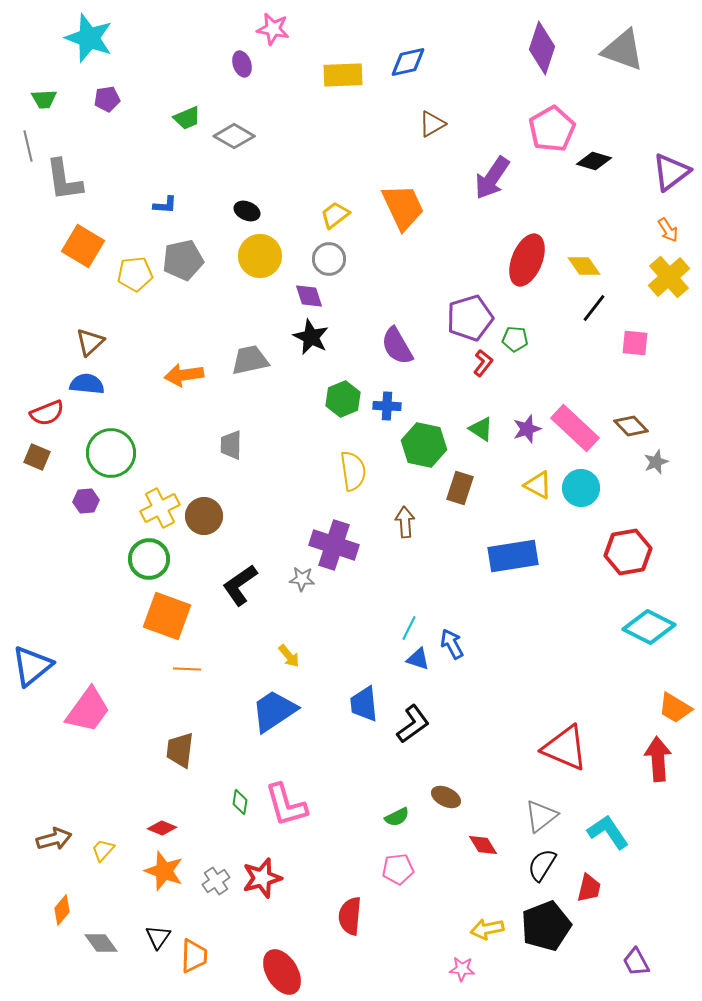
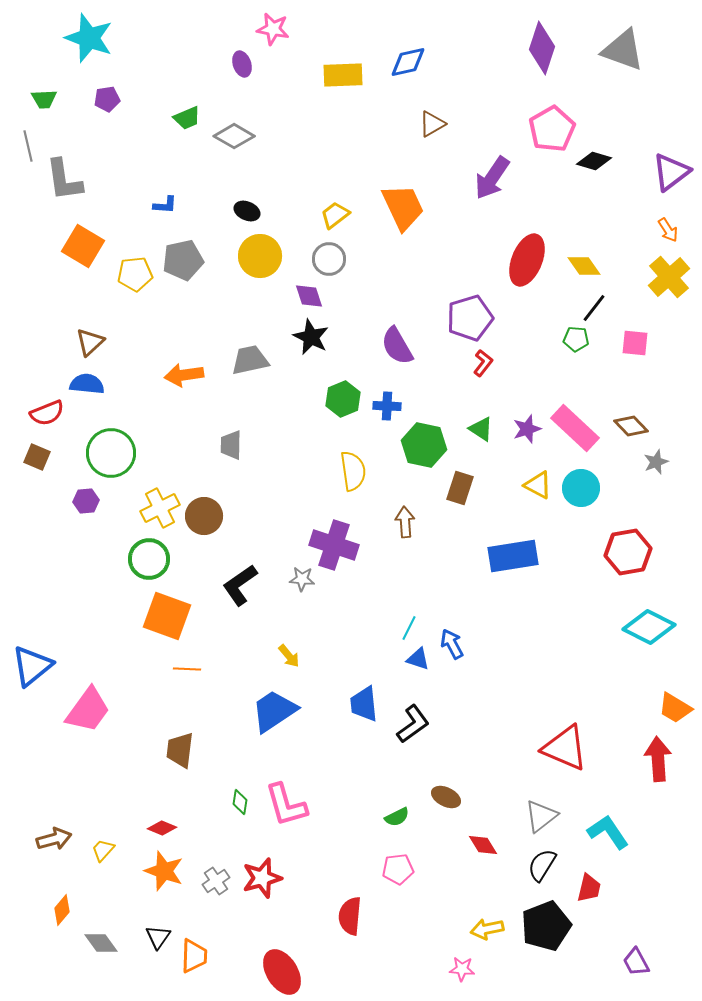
green pentagon at (515, 339): moved 61 px right
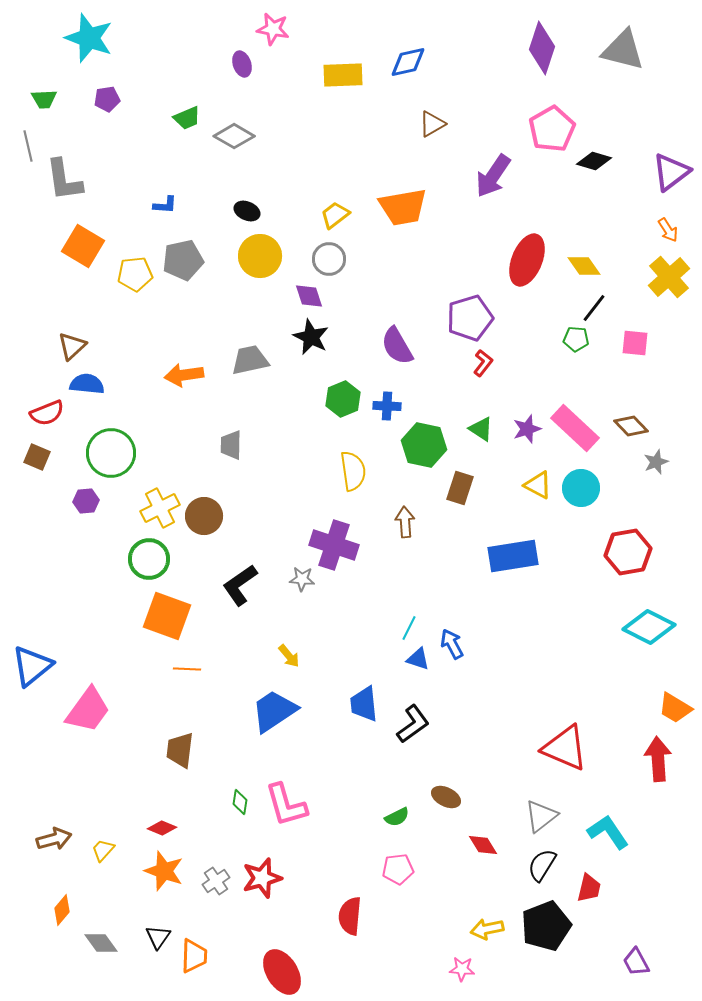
gray triangle at (623, 50): rotated 6 degrees counterclockwise
purple arrow at (492, 178): moved 1 px right, 2 px up
orange trapezoid at (403, 207): rotated 105 degrees clockwise
brown triangle at (90, 342): moved 18 px left, 4 px down
